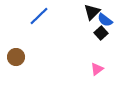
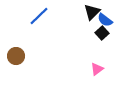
black square: moved 1 px right
brown circle: moved 1 px up
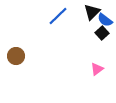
blue line: moved 19 px right
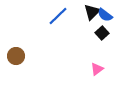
blue semicircle: moved 5 px up
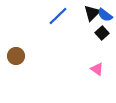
black triangle: moved 1 px down
pink triangle: rotated 48 degrees counterclockwise
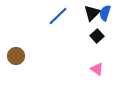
blue semicircle: moved 2 px up; rotated 70 degrees clockwise
black square: moved 5 px left, 3 px down
